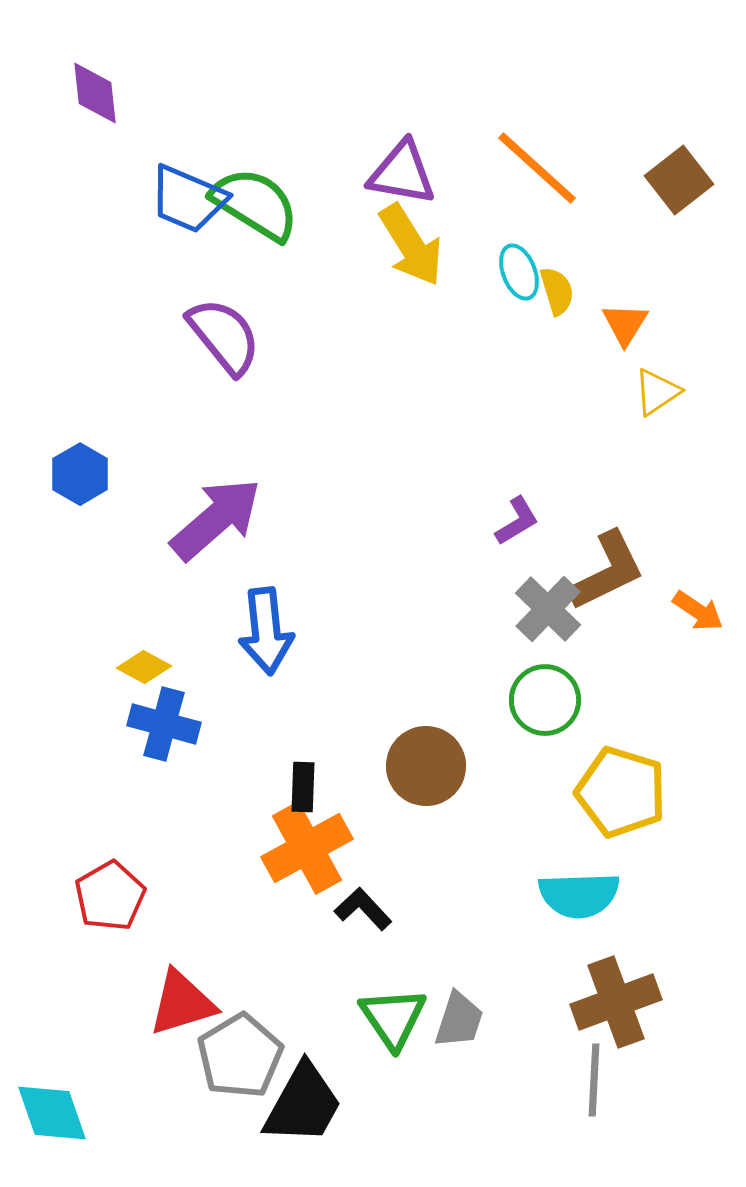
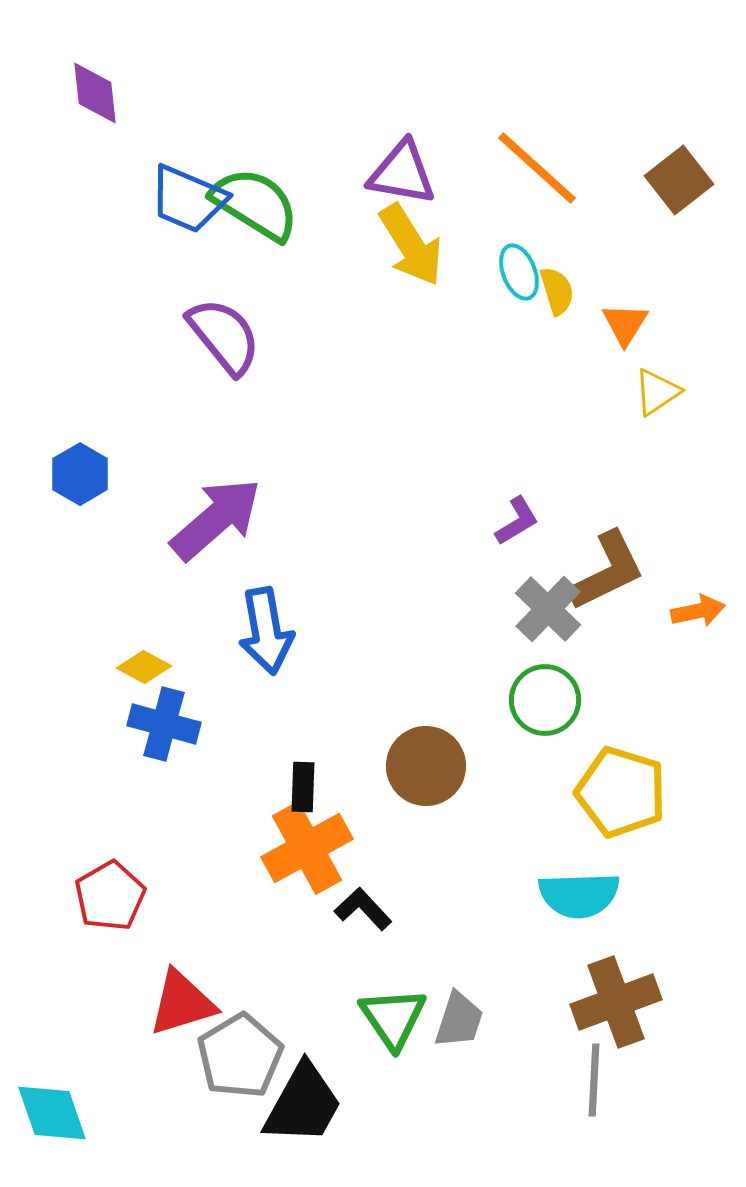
orange arrow: rotated 46 degrees counterclockwise
blue arrow: rotated 4 degrees counterclockwise
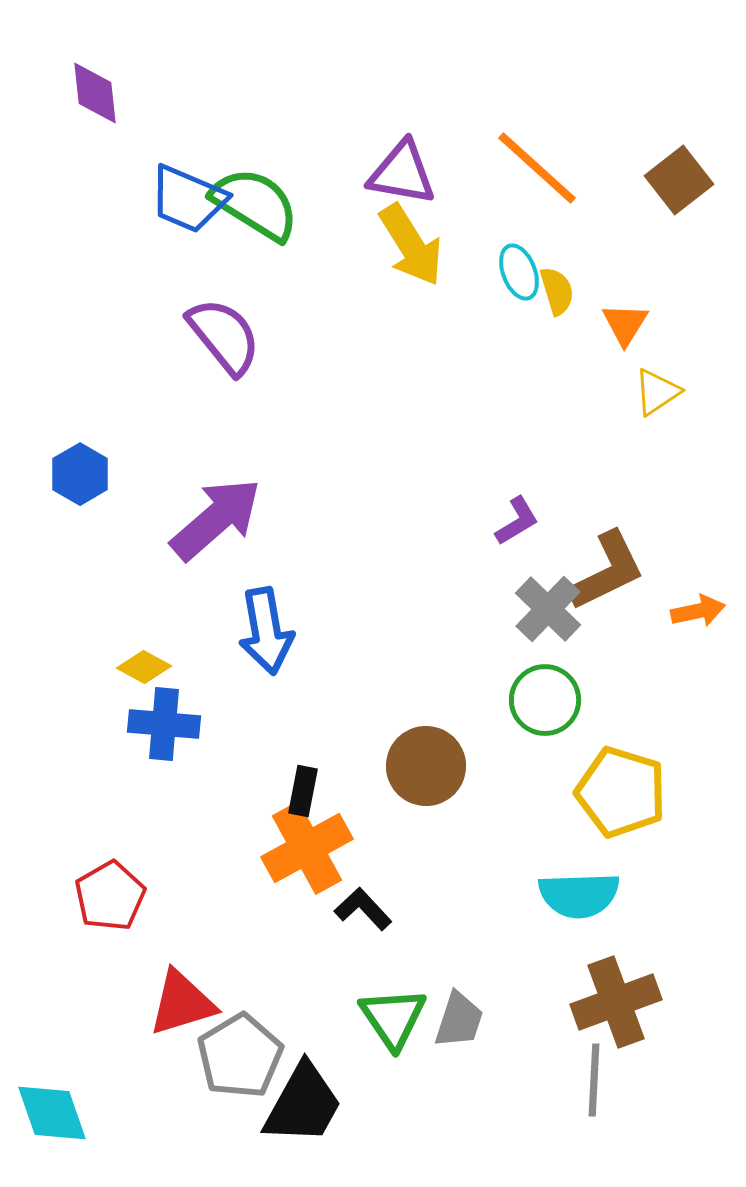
blue cross: rotated 10 degrees counterclockwise
black rectangle: moved 4 px down; rotated 9 degrees clockwise
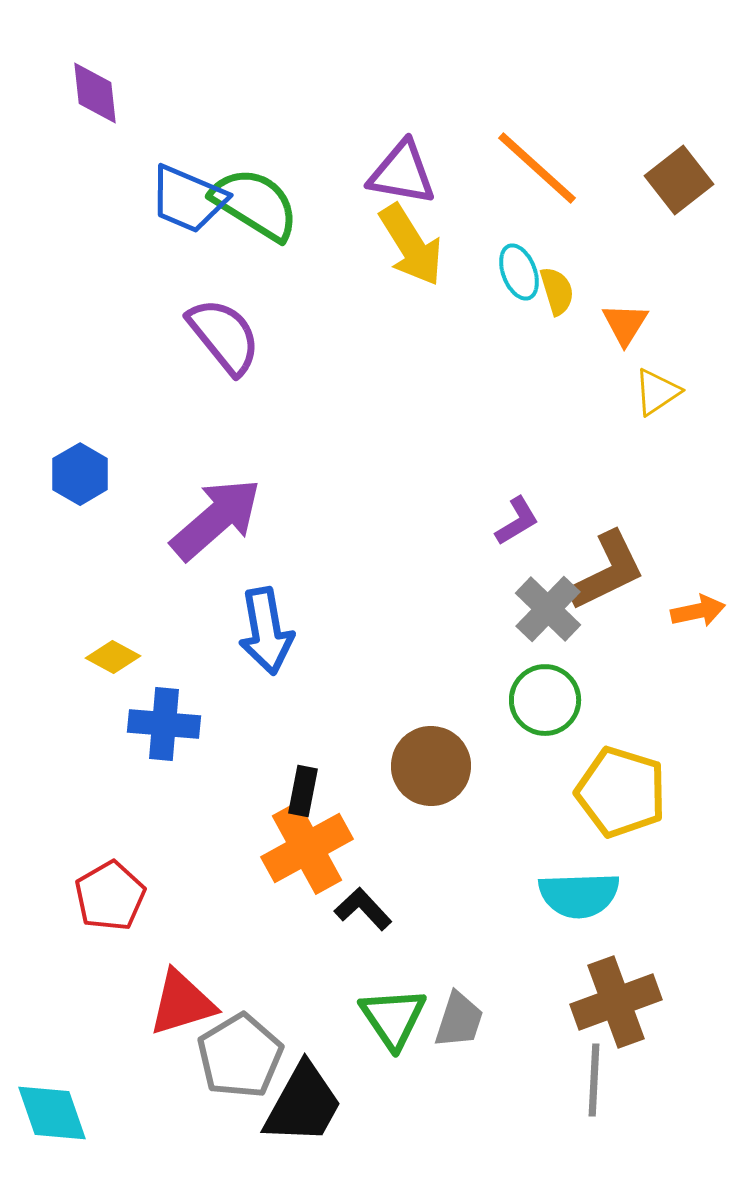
yellow diamond: moved 31 px left, 10 px up
brown circle: moved 5 px right
